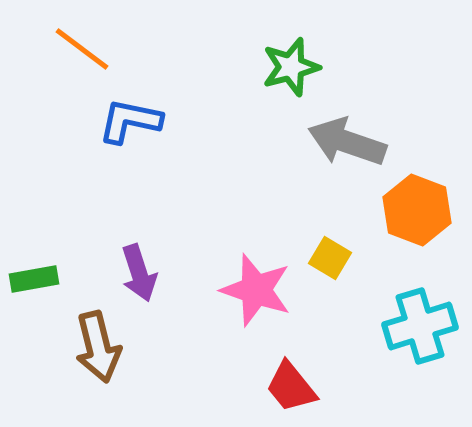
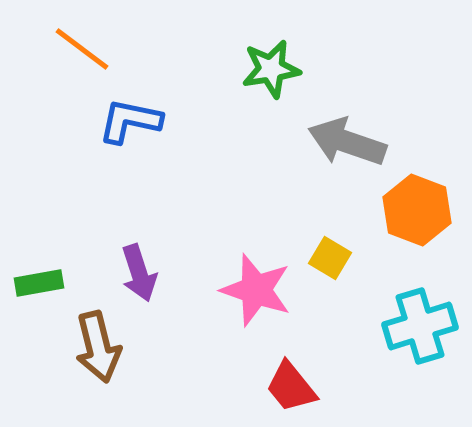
green star: moved 20 px left, 2 px down; rotated 6 degrees clockwise
green rectangle: moved 5 px right, 4 px down
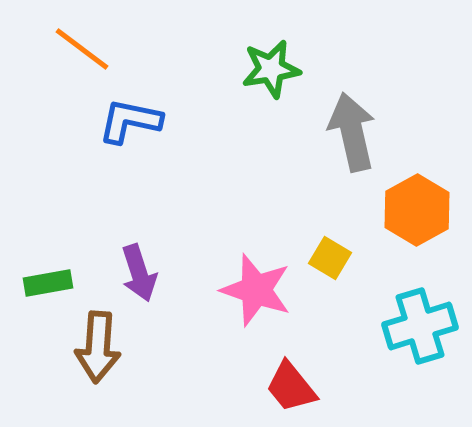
gray arrow: moved 5 px right, 10 px up; rotated 58 degrees clockwise
orange hexagon: rotated 10 degrees clockwise
green rectangle: moved 9 px right
brown arrow: rotated 18 degrees clockwise
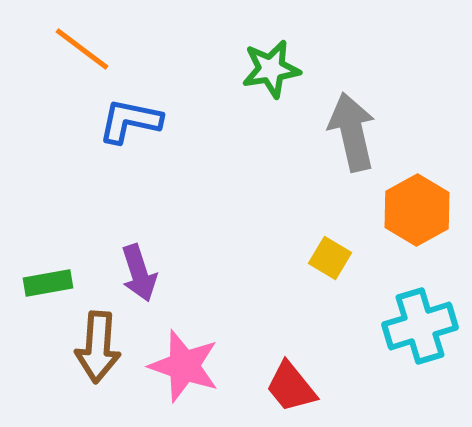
pink star: moved 72 px left, 76 px down
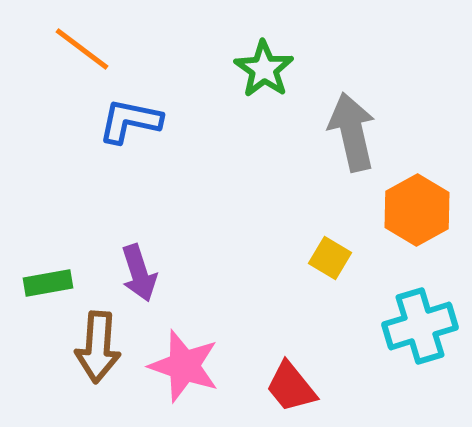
green star: moved 7 px left; rotated 28 degrees counterclockwise
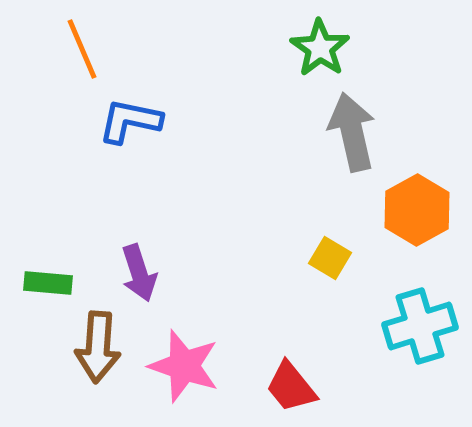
orange line: rotated 30 degrees clockwise
green star: moved 56 px right, 21 px up
green rectangle: rotated 15 degrees clockwise
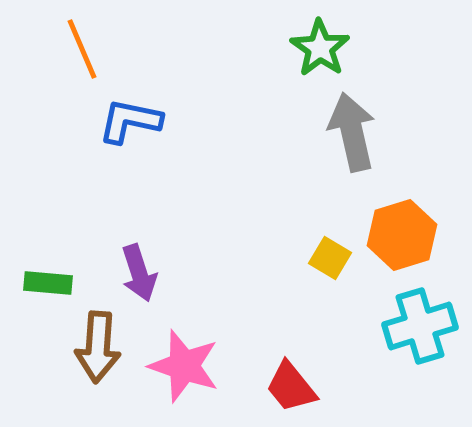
orange hexagon: moved 15 px left, 25 px down; rotated 12 degrees clockwise
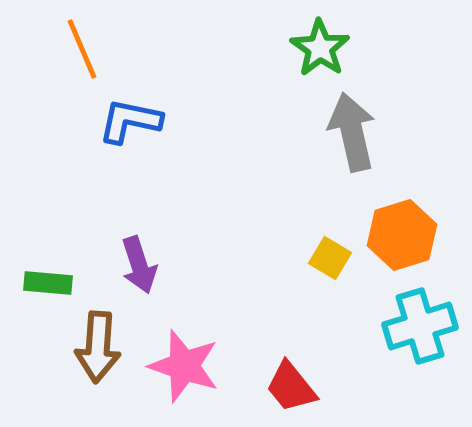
purple arrow: moved 8 px up
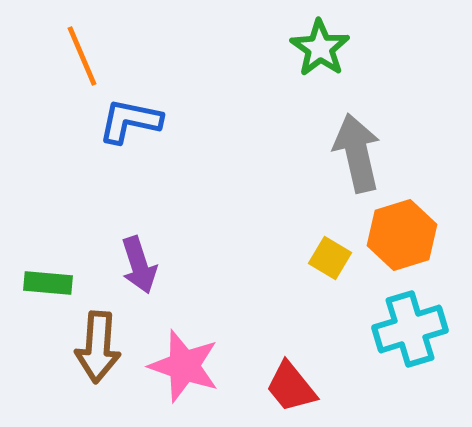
orange line: moved 7 px down
gray arrow: moved 5 px right, 21 px down
cyan cross: moved 10 px left, 3 px down
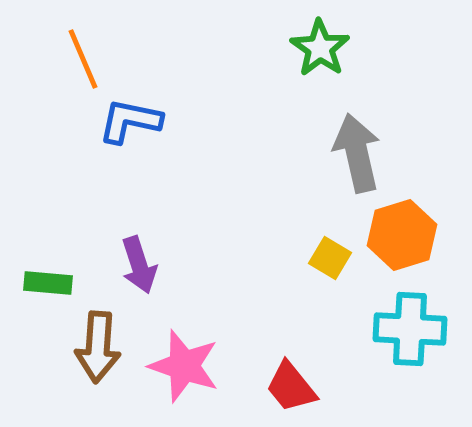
orange line: moved 1 px right, 3 px down
cyan cross: rotated 20 degrees clockwise
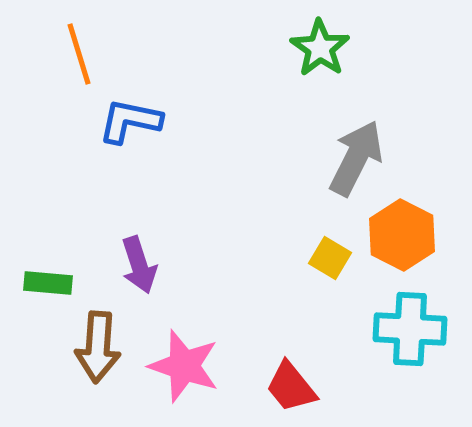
orange line: moved 4 px left, 5 px up; rotated 6 degrees clockwise
gray arrow: moved 1 px left, 5 px down; rotated 40 degrees clockwise
orange hexagon: rotated 16 degrees counterclockwise
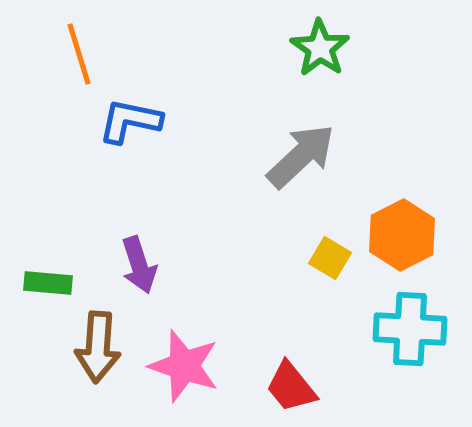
gray arrow: moved 55 px left, 2 px up; rotated 20 degrees clockwise
orange hexagon: rotated 6 degrees clockwise
